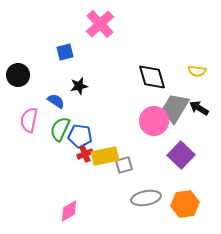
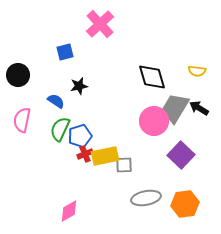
pink semicircle: moved 7 px left
blue pentagon: rotated 25 degrees counterclockwise
gray square: rotated 12 degrees clockwise
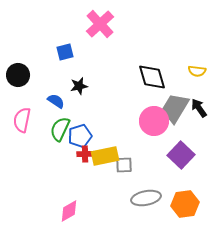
black arrow: rotated 24 degrees clockwise
red cross: rotated 21 degrees clockwise
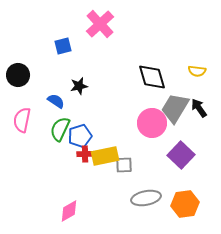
blue square: moved 2 px left, 6 px up
pink circle: moved 2 px left, 2 px down
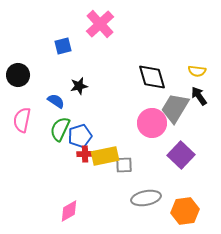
black arrow: moved 12 px up
orange hexagon: moved 7 px down
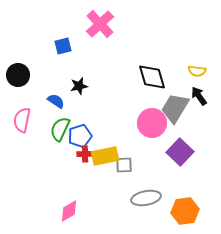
purple square: moved 1 px left, 3 px up
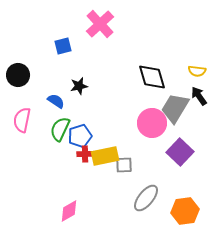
gray ellipse: rotated 40 degrees counterclockwise
